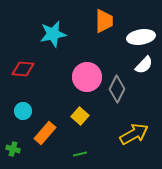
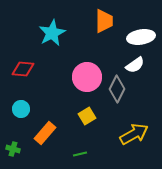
cyan star: moved 1 px left, 1 px up; rotated 16 degrees counterclockwise
white semicircle: moved 9 px left; rotated 12 degrees clockwise
cyan circle: moved 2 px left, 2 px up
yellow square: moved 7 px right; rotated 18 degrees clockwise
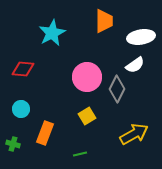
orange rectangle: rotated 20 degrees counterclockwise
green cross: moved 5 px up
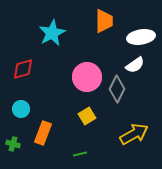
red diamond: rotated 20 degrees counterclockwise
orange rectangle: moved 2 px left
